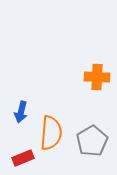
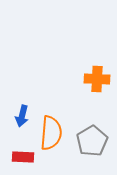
orange cross: moved 2 px down
blue arrow: moved 1 px right, 4 px down
red rectangle: moved 1 px up; rotated 25 degrees clockwise
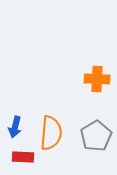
blue arrow: moved 7 px left, 11 px down
gray pentagon: moved 4 px right, 5 px up
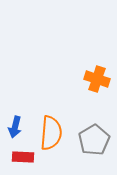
orange cross: rotated 15 degrees clockwise
gray pentagon: moved 2 px left, 4 px down
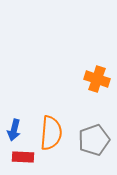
blue arrow: moved 1 px left, 3 px down
gray pentagon: rotated 12 degrees clockwise
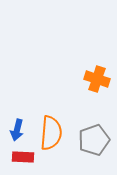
blue arrow: moved 3 px right
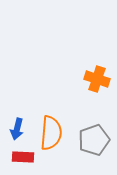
blue arrow: moved 1 px up
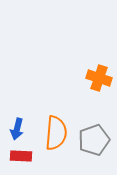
orange cross: moved 2 px right, 1 px up
orange semicircle: moved 5 px right
red rectangle: moved 2 px left, 1 px up
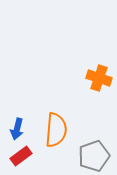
orange semicircle: moved 3 px up
gray pentagon: moved 16 px down
red rectangle: rotated 40 degrees counterclockwise
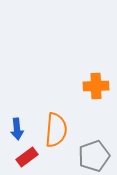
orange cross: moved 3 px left, 8 px down; rotated 20 degrees counterclockwise
blue arrow: rotated 20 degrees counterclockwise
red rectangle: moved 6 px right, 1 px down
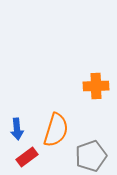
orange semicircle: rotated 12 degrees clockwise
gray pentagon: moved 3 px left
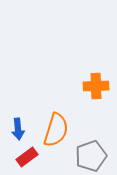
blue arrow: moved 1 px right
